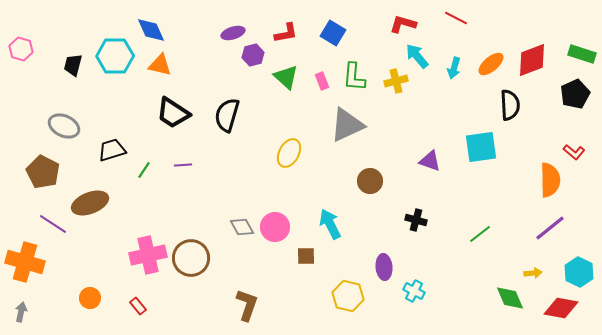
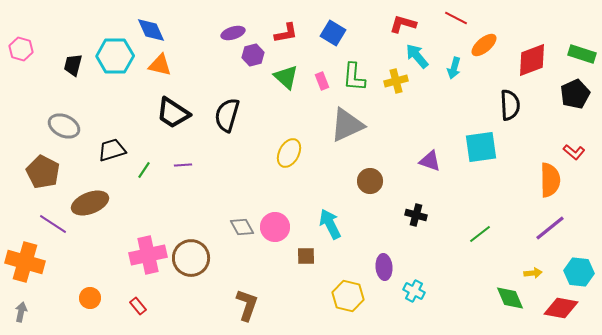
orange ellipse at (491, 64): moved 7 px left, 19 px up
black cross at (416, 220): moved 5 px up
cyan hexagon at (579, 272): rotated 20 degrees counterclockwise
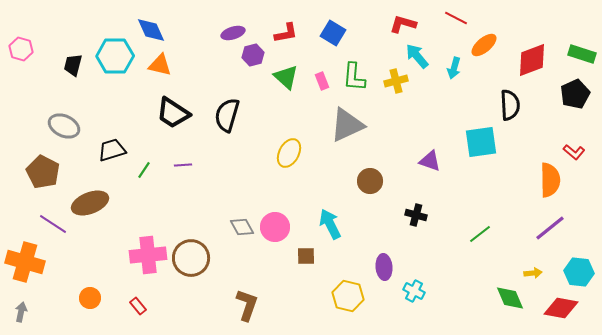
cyan square at (481, 147): moved 5 px up
pink cross at (148, 255): rotated 6 degrees clockwise
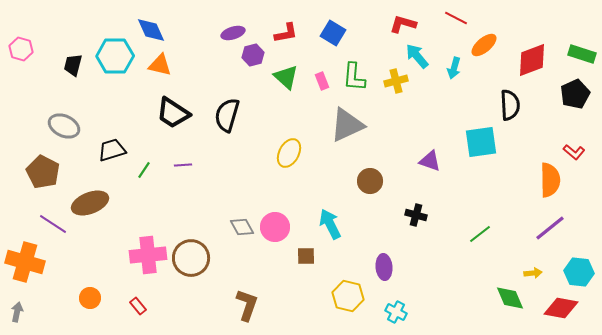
cyan cross at (414, 291): moved 18 px left, 21 px down
gray arrow at (21, 312): moved 4 px left
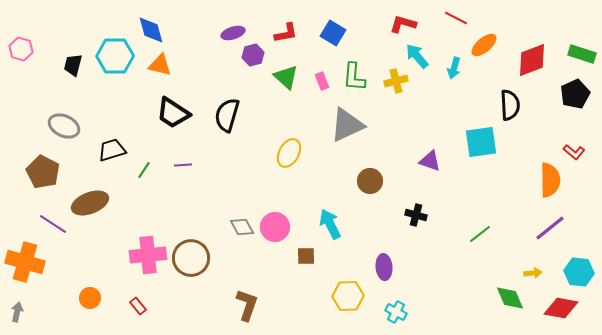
blue diamond at (151, 30): rotated 8 degrees clockwise
yellow hexagon at (348, 296): rotated 16 degrees counterclockwise
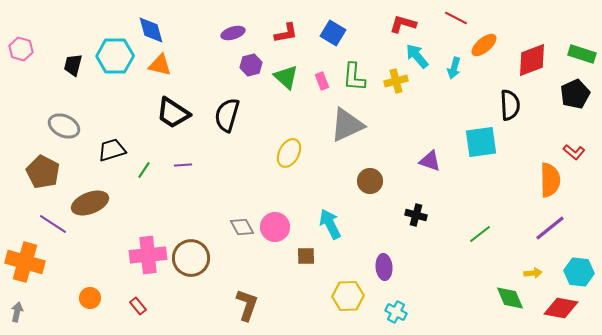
purple hexagon at (253, 55): moved 2 px left, 10 px down
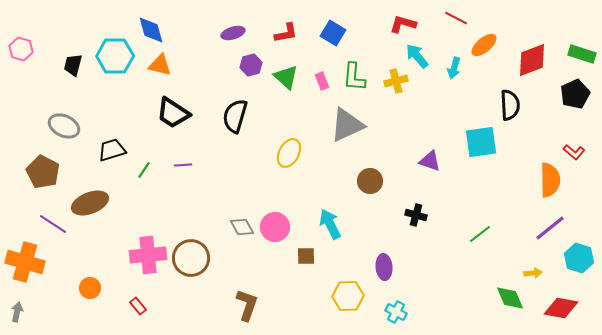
black semicircle at (227, 115): moved 8 px right, 1 px down
cyan hexagon at (579, 272): moved 14 px up; rotated 12 degrees clockwise
orange circle at (90, 298): moved 10 px up
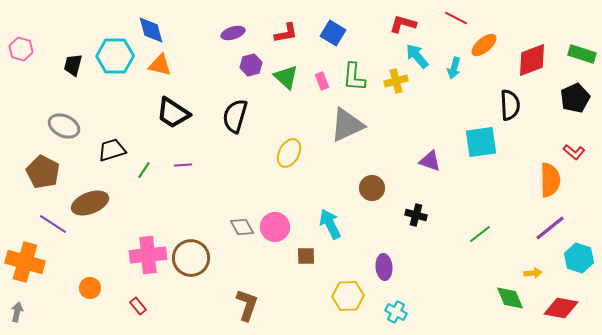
black pentagon at (575, 94): moved 4 px down
brown circle at (370, 181): moved 2 px right, 7 px down
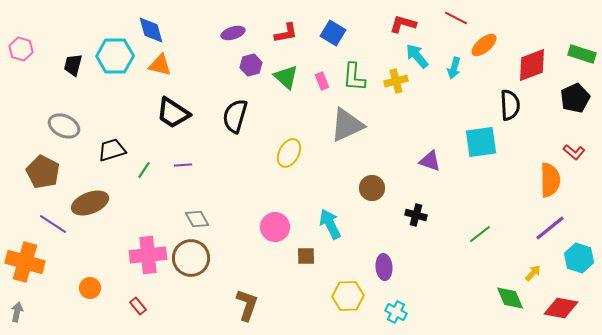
red diamond at (532, 60): moved 5 px down
gray diamond at (242, 227): moved 45 px left, 8 px up
yellow arrow at (533, 273): rotated 42 degrees counterclockwise
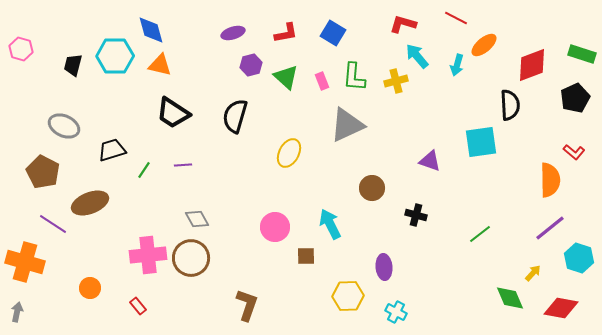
cyan arrow at (454, 68): moved 3 px right, 3 px up
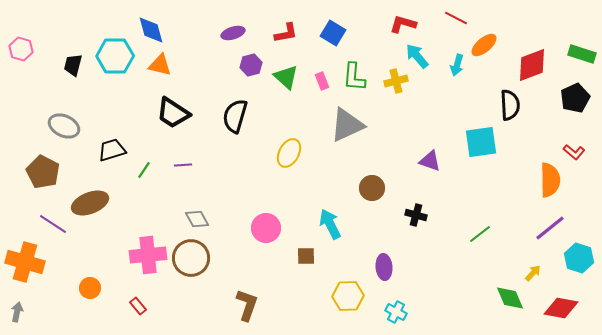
pink circle at (275, 227): moved 9 px left, 1 px down
